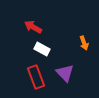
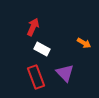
red arrow: rotated 84 degrees clockwise
orange arrow: rotated 40 degrees counterclockwise
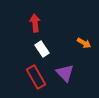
red arrow: moved 2 px right, 4 px up; rotated 30 degrees counterclockwise
white rectangle: rotated 28 degrees clockwise
red rectangle: rotated 10 degrees counterclockwise
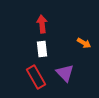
red arrow: moved 7 px right, 1 px down
white rectangle: rotated 28 degrees clockwise
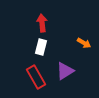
red arrow: moved 1 px up
white rectangle: moved 1 px left, 2 px up; rotated 21 degrees clockwise
purple triangle: moved 2 px up; rotated 42 degrees clockwise
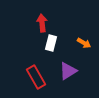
white rectangle: moved 10 px right, 4 px up
purple triangle: moved 3 px right
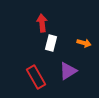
orange arrow: rotated 16 degrees counterclockwise
